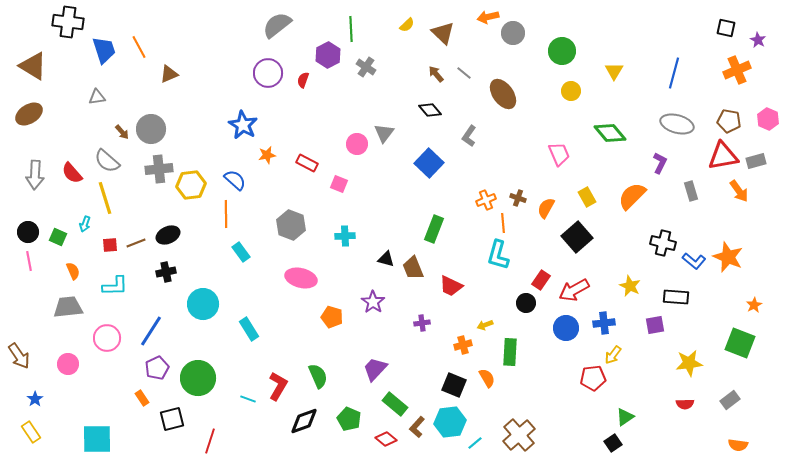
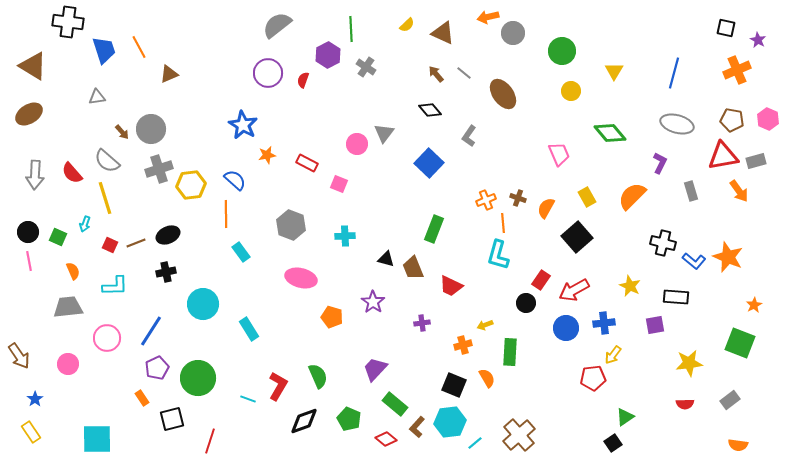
brown triangle at (443, 33): rotated 20 degrees counterclockwise
brown pentagon at (729, 121): moved 3 px right, 1 px up
gray cross at (159, 169): rotated 12 degrees counterclockwise
red square at (110, 245): rotated 28 degrees clockwise
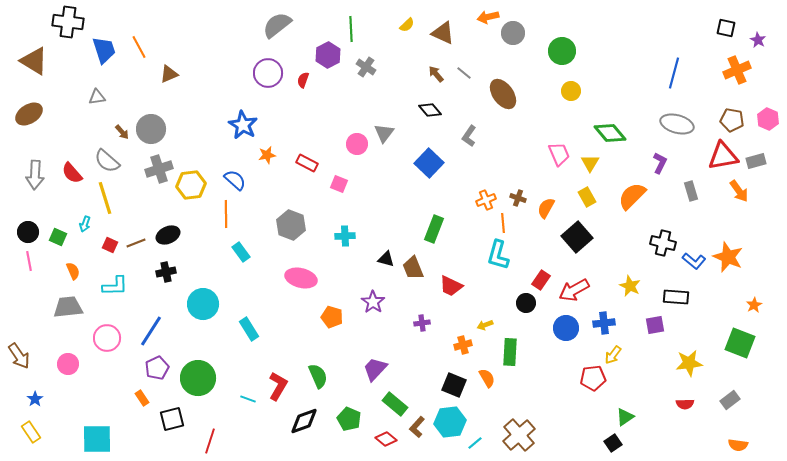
brown triangle at (33, 66): moved 1 px right, 5 px up
yellow triangle at (614, 71): moved 24 px left, 92 px down
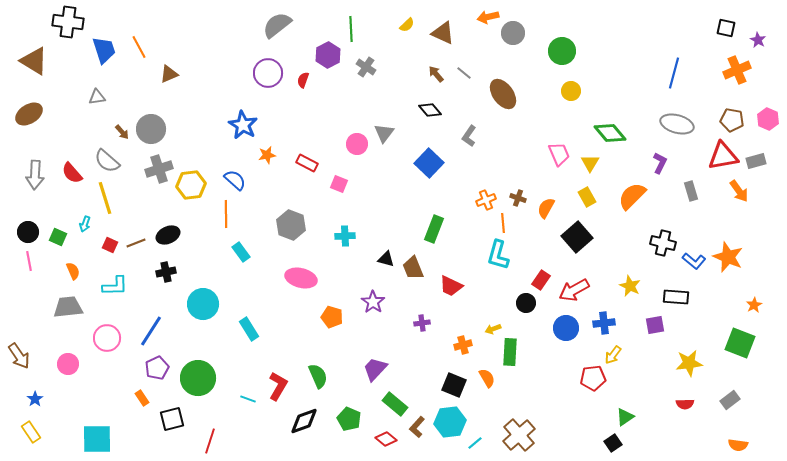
yellow arrow at (485, 325): moved 8 px right, 4 px down
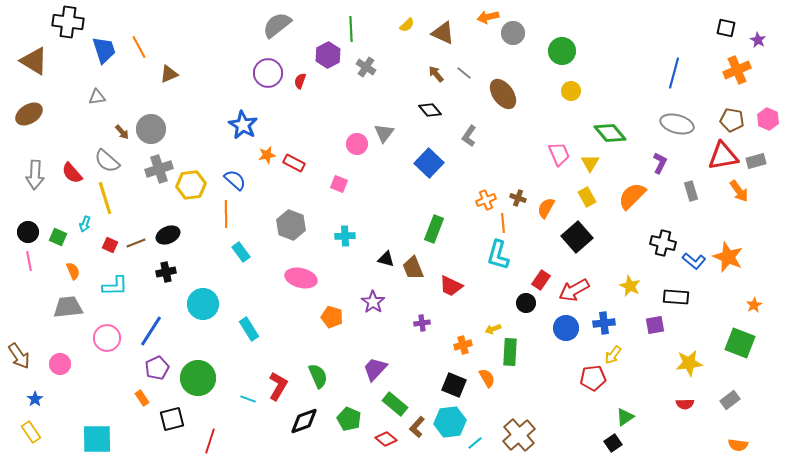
red semicircle at (303, 80): moved 3 px left, 1 px down
red rectangle at (307, 163): moved 13 px left
pink circle at (68, 364): moved 8 px left
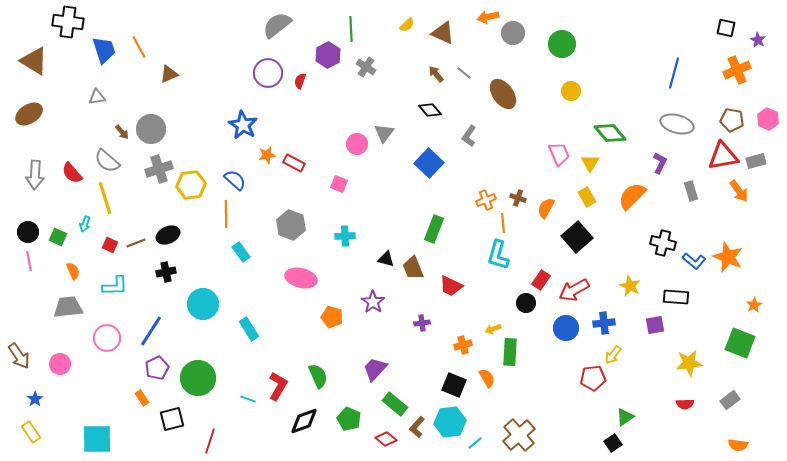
green circle at (562, 51): moved 7 px up
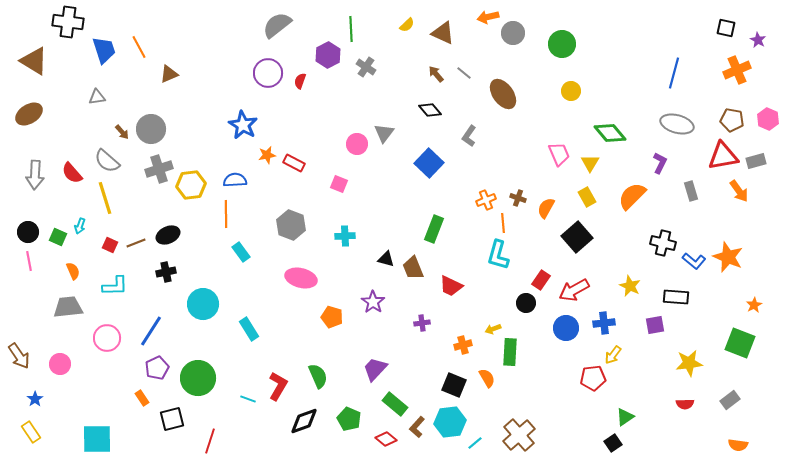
blue semicircle at (235, 180): rotated 45 degrees counterclockwise
cyan arrow at (85, 224): moved 5 px left, 2 px down
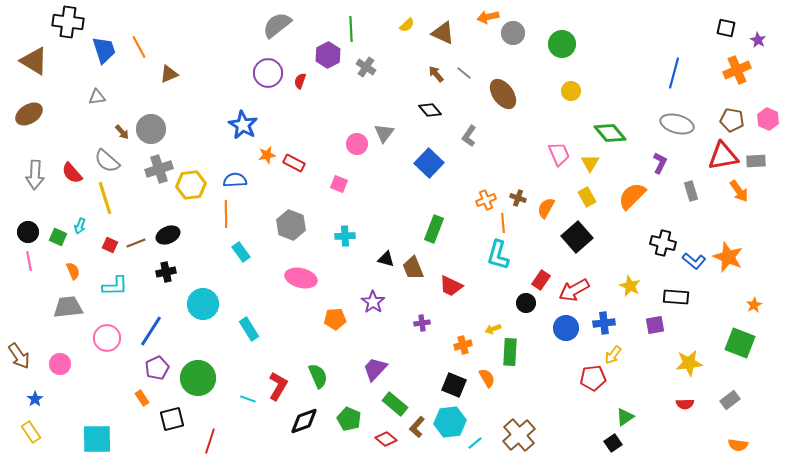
gray rectangle at (756, 161): rotated 12 degrees clockwise
orange pentagon at (332, 317): moved 3 px right, 2 px down; rotated 20 degrees counterclockwise
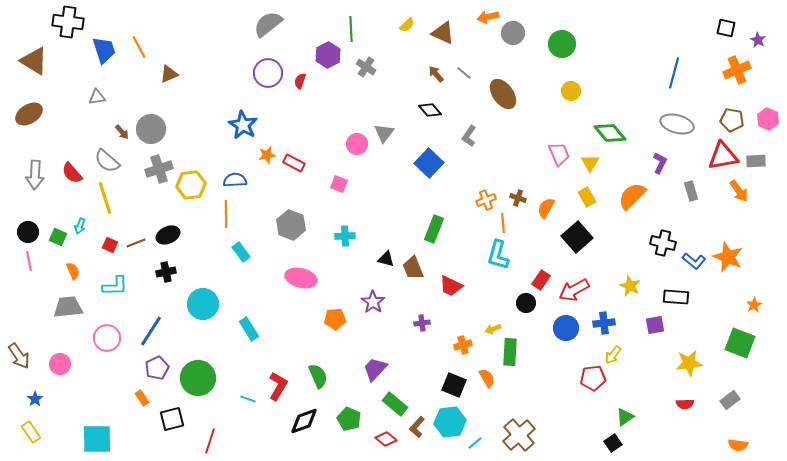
gray semicircle at (277, 25): moved 9 px left, 1 px up
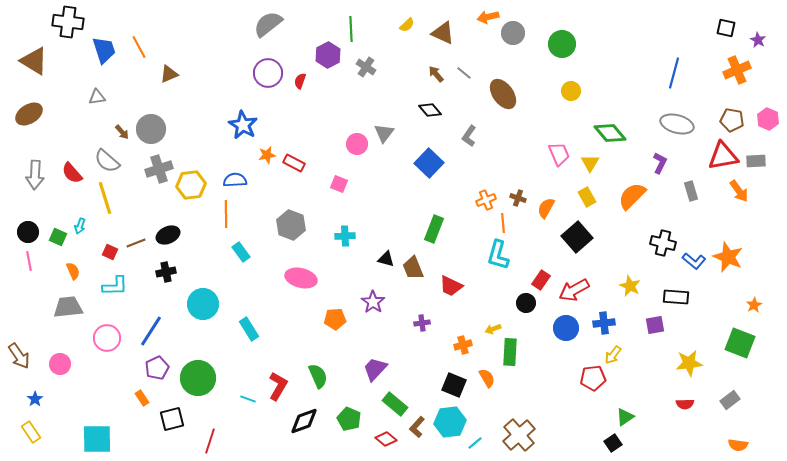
red square at (110, 245): moved 7 px down
